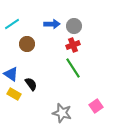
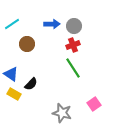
black semicircle: rotated 80 degrees clockwise
pink square: moved 2 px left, 2 px up
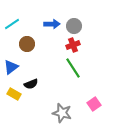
blue triangle: moved 7 px up; rotated 49 degrees clockwise
black semicircle: rotated 24 degrees clockwise
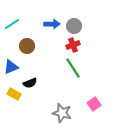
brown circle: moved 2 px down
blue triangle: rotated 14 degrees clockwise
black semicircle: moved 1 px left, 1 px up
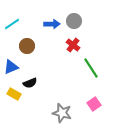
gray circle: moved 5 px up
red cross: rotated 32 degrees counterclockwise
green line: moved 18 px right
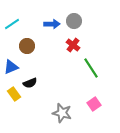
yellow rectangle: rotated 24 degrees clockwise
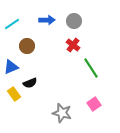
blue arrow: moved 5 px left, 4 px up
